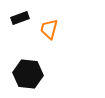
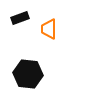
orange trapezoid: rotated 15 degrees counterclockwise
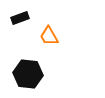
orange trapezoid: moved 7 px down; rotated 30 degrees counterclockwise
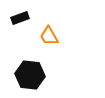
black hexagon: moved 2 px right, 1 px down
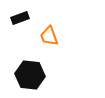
orange trapezoid: rotated 10 degrees clockwise
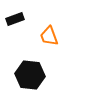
black rectangle: moved 5 px left, 1 px down
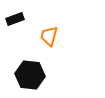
orange trapezoid: rotated 35 degrees clockwise
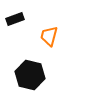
black hexagon: rotated 8 degrees clockwise
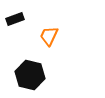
orange trapezoid: rotated 10 degrees clockwise
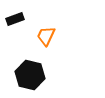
orange trapezoid: moved 3 px left
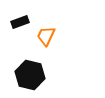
black rectangle: moved 5 px right, 3 px down
